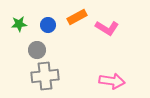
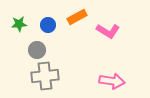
pink L-shape: moved 1 px right, 3 px down
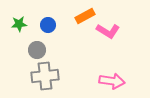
orange rectangle: moved 8 px right, 1 px up
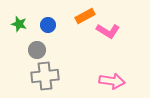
green star: rotated 21 degrees clockwise
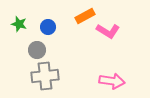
blue circle: moved 2 px down
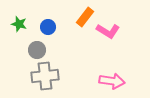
orange rectangle: moved 1 px down; rotated 24 degrees counterclockwise
